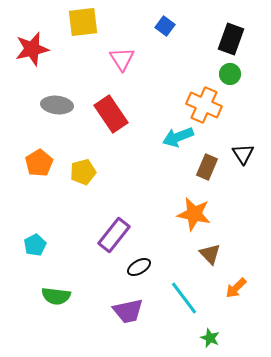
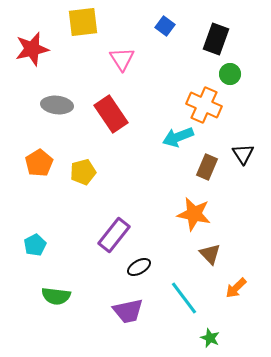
black rectangle: moved 15 px left
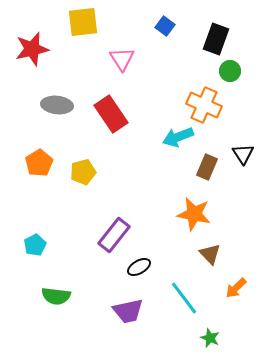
green circle: moved 3 px up
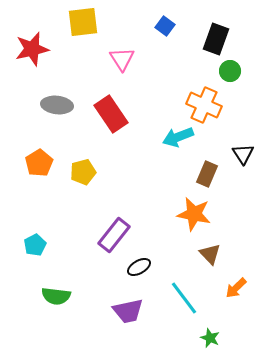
brown rectangle: moved 7 px down
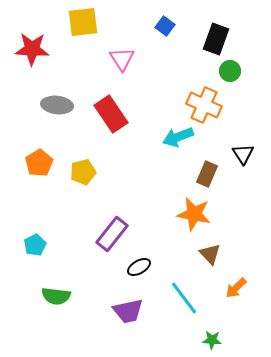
red star: rotated 16 degrees clockwise
purple rectangle: moved 2 px left, 1 px up
green star: moved 2 px right, 2 px down; rotated 18 degrees counterclockwise
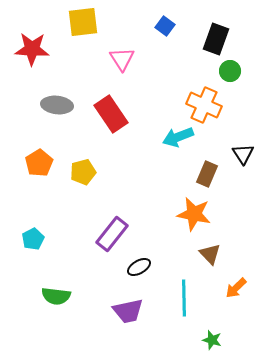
cyan pentagon: moved 2 px left, 6 px up
cyan line: rotated 36 degrees clockwise
green star: rotated 12 degrees clockwise
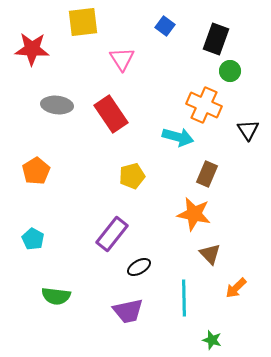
cyan arrow: rotated 144 degrees counterclockwise
black triangle: moved 5 px right, 24 px up
orange pentagon: moved 3 px left, 8 px down
yellow pentagon: moved 49 px right, 4 px down
cyan pentagon: rotated 15 degrees counterclockwise
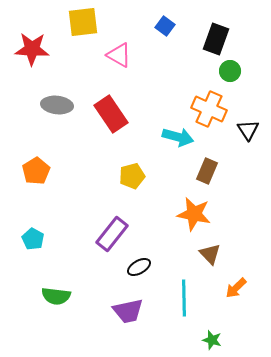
pink triangle: moved 3 px left, 4 px up; rotated 28 degrees counterclockwise
orange cross: moved 5 px right, 4 px down
brown rectangle: moved 3 px up
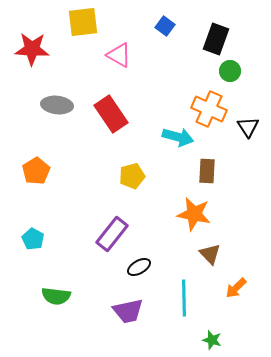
black triangle: moved 3 px up
brown rectangle: rotated 20 degrees counterclockwise
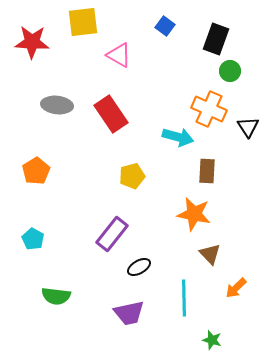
red star: moved 7 px up
purple trapezoid: moved 1 px right, 2 px down
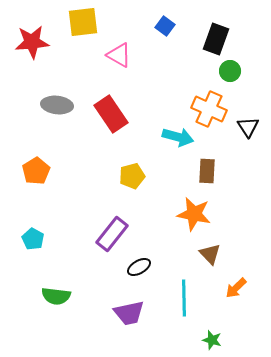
red star: rotated 8 degrees counterclockwise
